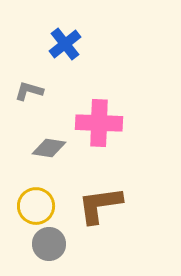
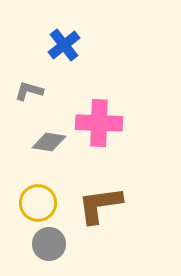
blue cross: moved 1 px left, 1 px down
gray diamond: moved 6 px up
yellow circle: moved 2 px right, 3 px up
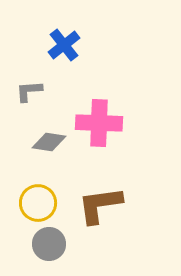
gray L-shape: rotated 20 degrees counterclockwise
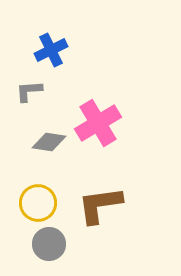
blue cross: moved 13 px left, 5 px down; rotated 12 degrees clockwise
pink cross: moved 1 px left; rotated 33 degrees counterclockwise
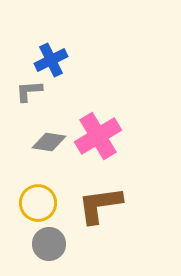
blue cross: moved 10 px down
pink cross: moved 13 px down
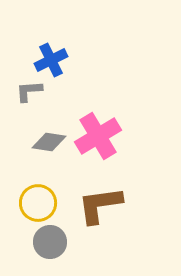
gray circle: moved 1 px right, 2 px up
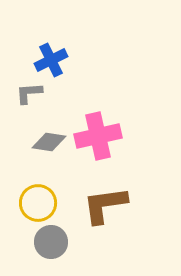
gray L-shape: moved 2 px down
pink cross: rotated 18 degrees clockwise
brown L-shape: moved 5 px right
gray circle: moved 1 px right
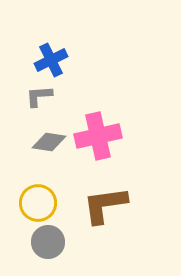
gray L-shape: moved 10 px right, 3 px down
gray circle: moved 3 px left
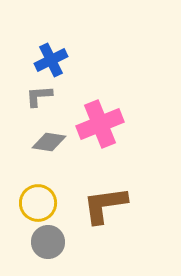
pink cross: moved 2 px right, 12 px up; rotated 9 degrees counterclockwise
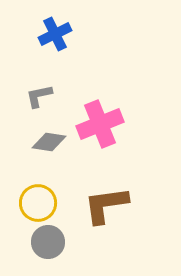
blue cross: moved 4 px right, 26 px up
gray L-shape: rotated 8 degrees counterclockwise
brown L-shape: moved 1 px right
